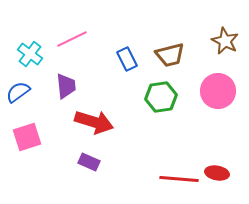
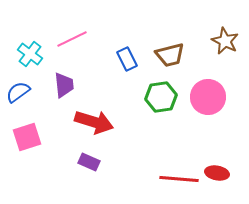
purple trapezoid: moved 2 px left, 1 px up
pink circle: moved 10 px left, 6 px down
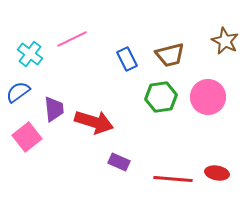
purple trapezoid: moved 10 px left, 24 px down
pink square: rotated 20 degrees counterclockwise
purple rectangle: moved 30 px right
red line: moved 6 px left
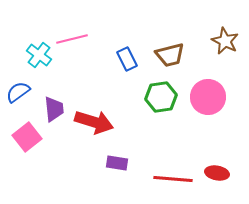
pink line: rotated 12 degrees clockwise
cyan cross: moved 9 px right, 1 px down
purple rectangle: moved 2 px left, 1 px down; rotated 15 degrees counterclockwise
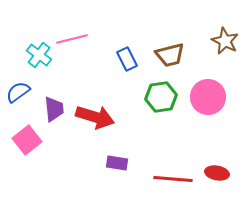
red arrow: moved 1 px right, 5 px up
pink square: moved 3 px down
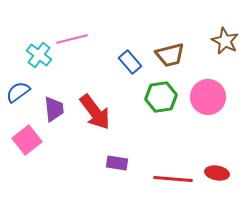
blue rectangle: moved 3 px right, 3 px down; rotated 15 degrees counterclockwise
red arrow: moved 5 px up; rotated 36 degrees clockwise
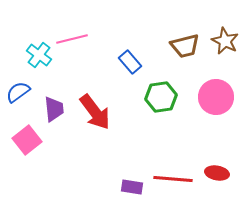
brown trapezoid: moved 15 px right, 9 px up
pink circle: moved 8 px right
purple rectangle: moved 15 px right, 24 px down
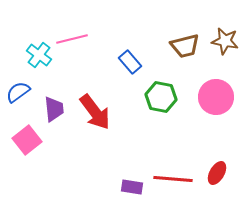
brown star: rotated 16 degrees counterclockwise
green hexagon: rotated 20 degrees clockwise
red ellipse: rotated 70 degrees counterclockwise
